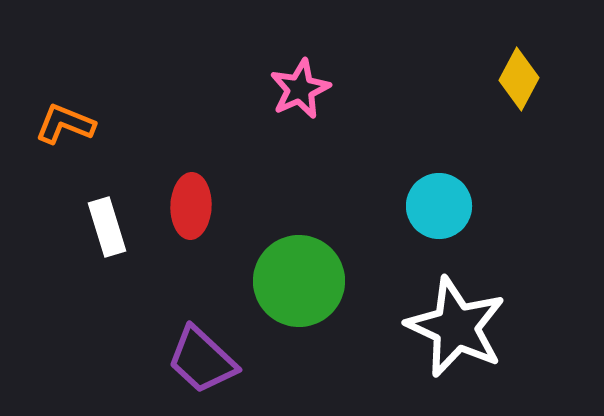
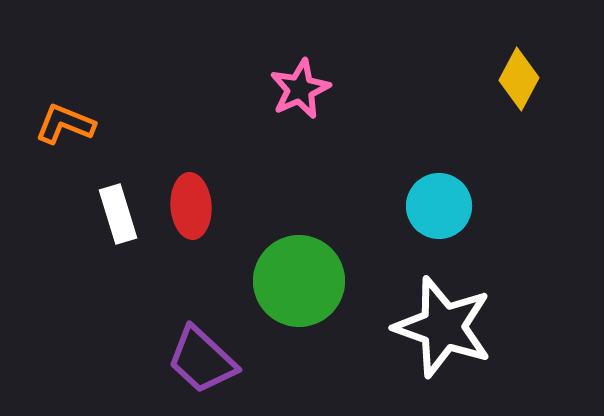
red ellipse: rotated 6 degrees counterclockwise
white rectangle: moved 11 px right, 13 px up
white star: moved 13 px left; rotated 6 degrees counterclockwise
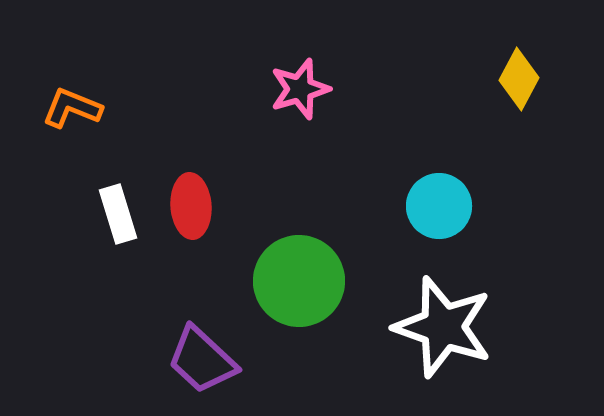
pink star: rotated 8 degrees clockwise
orange L-shape: moved 7 px right, 16 px up
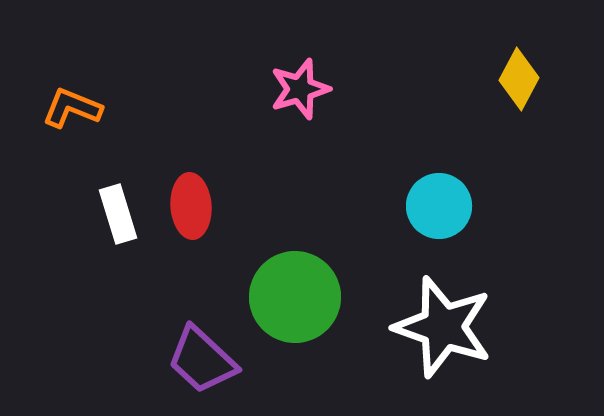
green circle: moved 4 px left, 16 px down
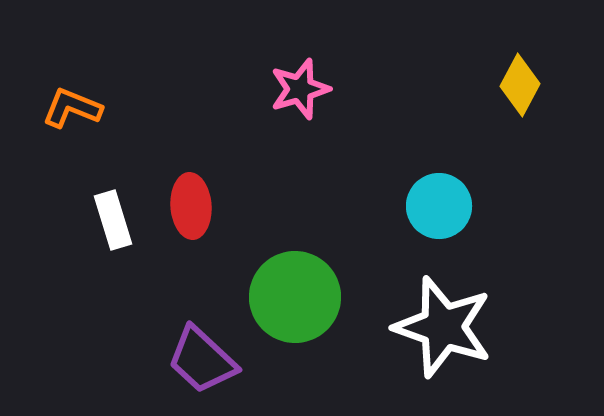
yellow diamond: moved 1 px right, 6 px down
white rectangle: moved 5 px left, 6 px down
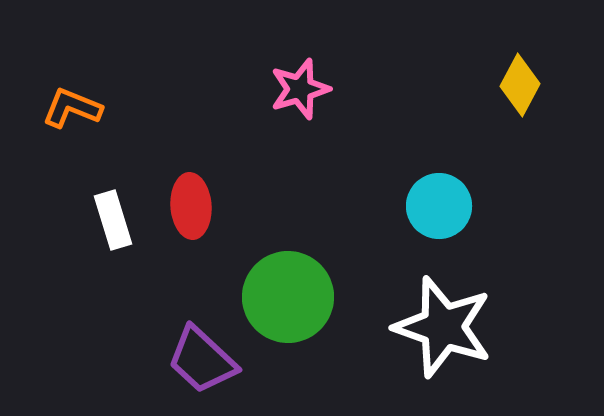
green circle: moved 7 px left
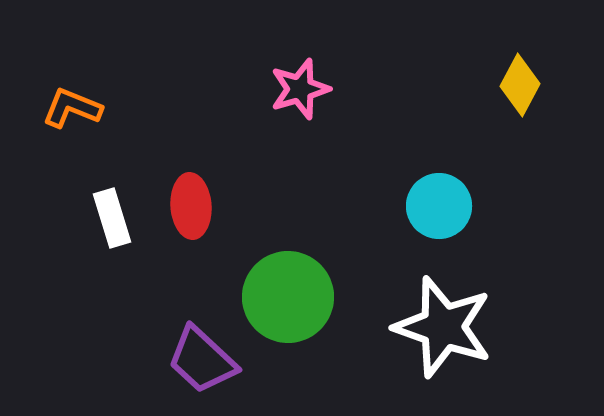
white rectangle: moved 1 px left, 2 px up
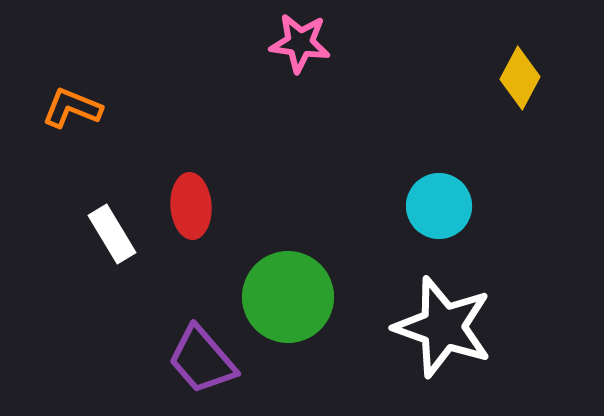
yellow diamond: moved 7 px up
pink star: moved 46 px up; rotated 24 degrees clockwise
white rectangle: moved 16 px down; rotated 14 degrees counterclockwise
purple trapezoid: rotated 6 degrees clockwise
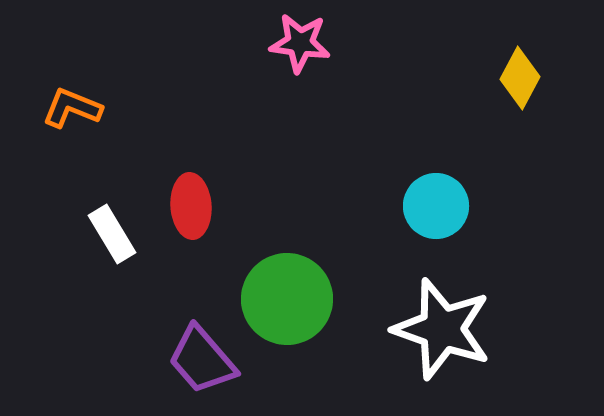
cyan circle: moved 3 px left
green circle: moved 1 px left, 2 px down
white star: moved 1 px left, 2 px down
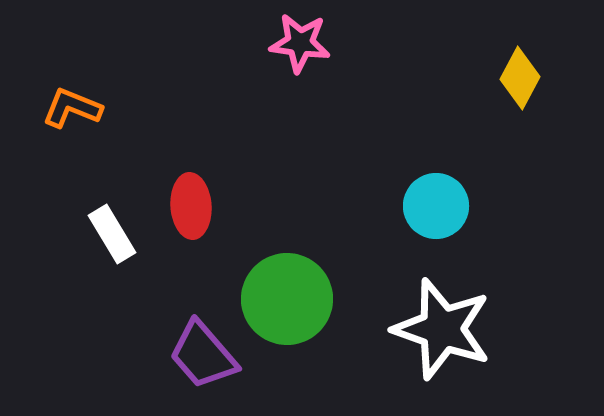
purple trapezoid: moved 1 px right, 5 px up
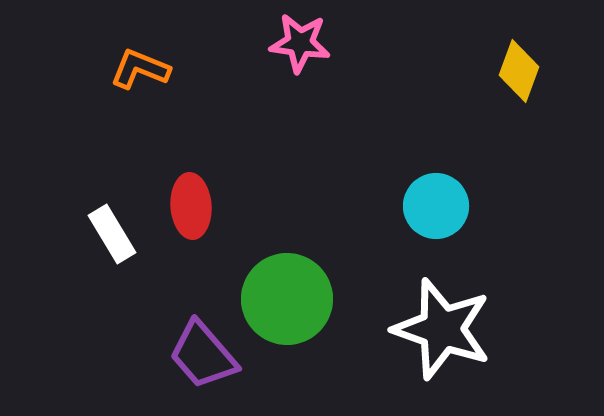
yellow diamond: moved 1 px left, 7 px up; rotated 8 degrees counterclockwise
orange L-shape: moved 68 px right, 39 px up
